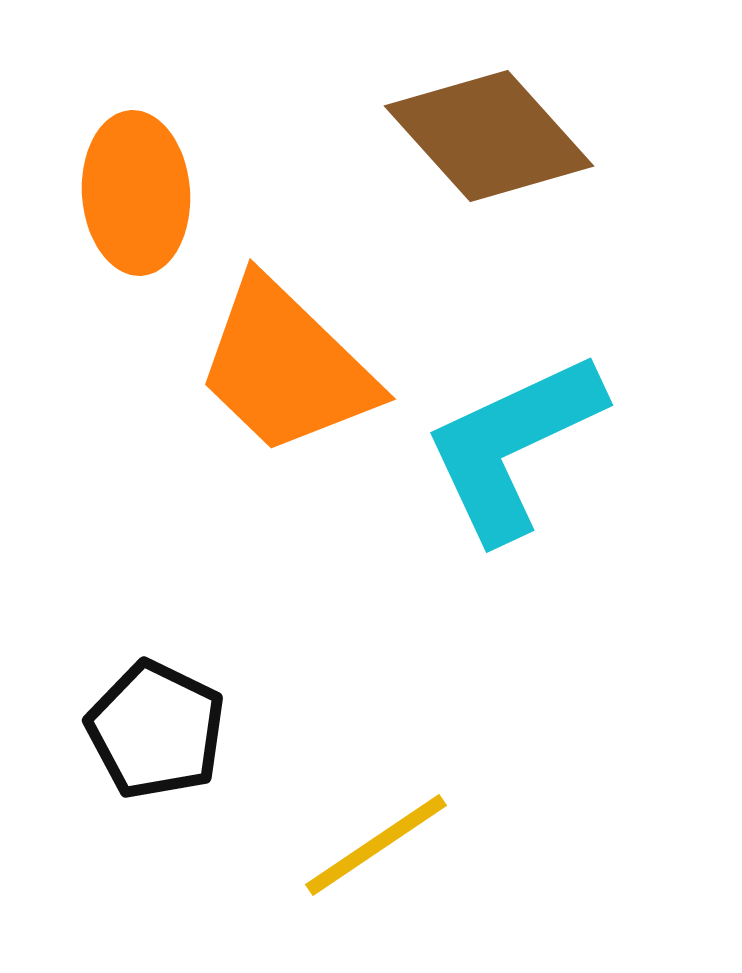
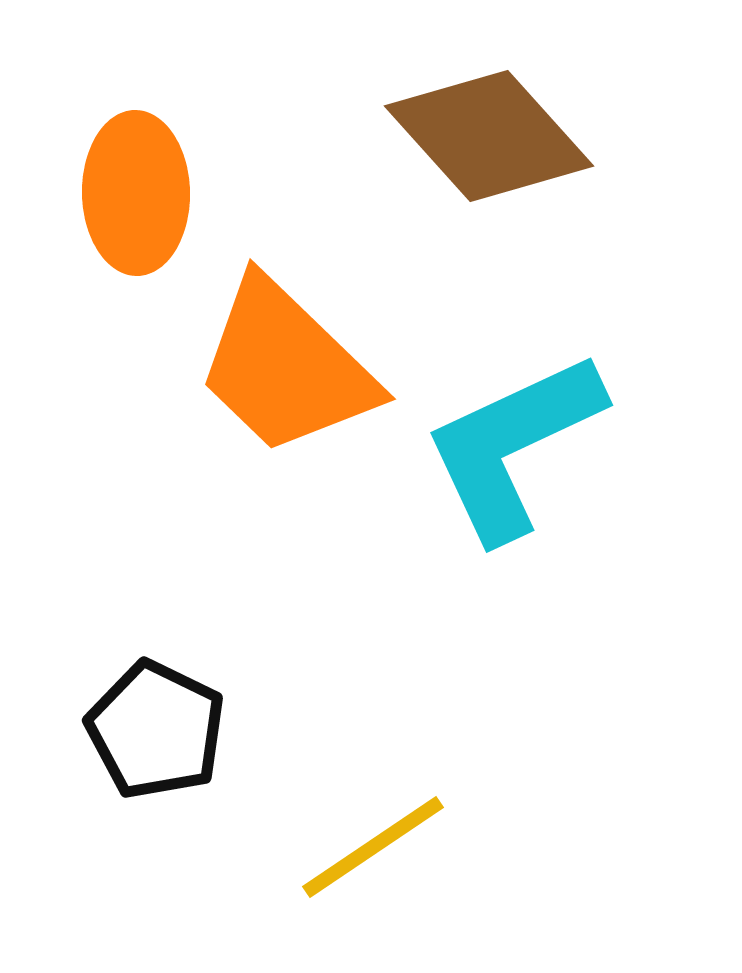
orange ellipse: rotated 3 degrees clockwise
yellow line: moved 3 px left, 2 px down
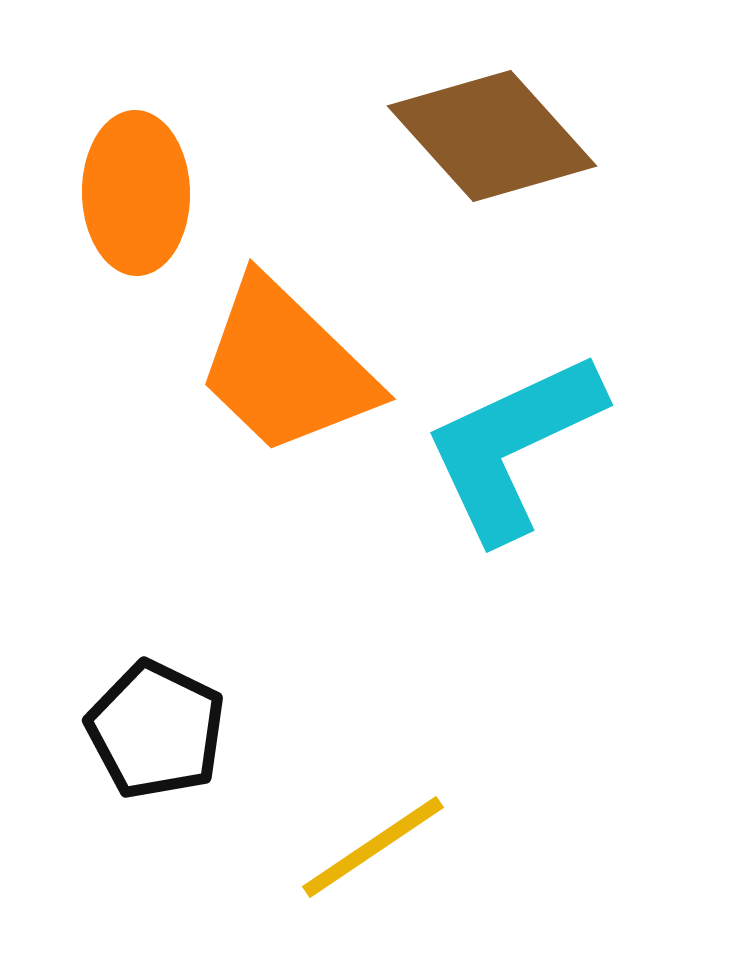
brown diamond: moved 3 px right
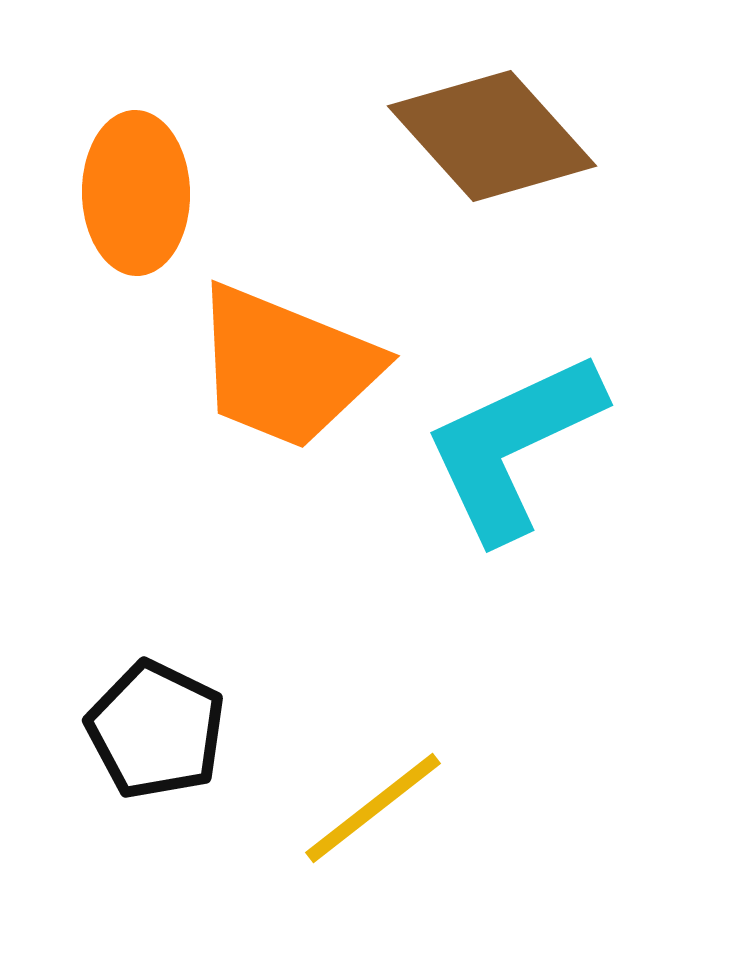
orange trapezoid: rotated 22 degrees counterclockwise
yellow line: moved 39 px up; rotated 4 degrees counterclockwise
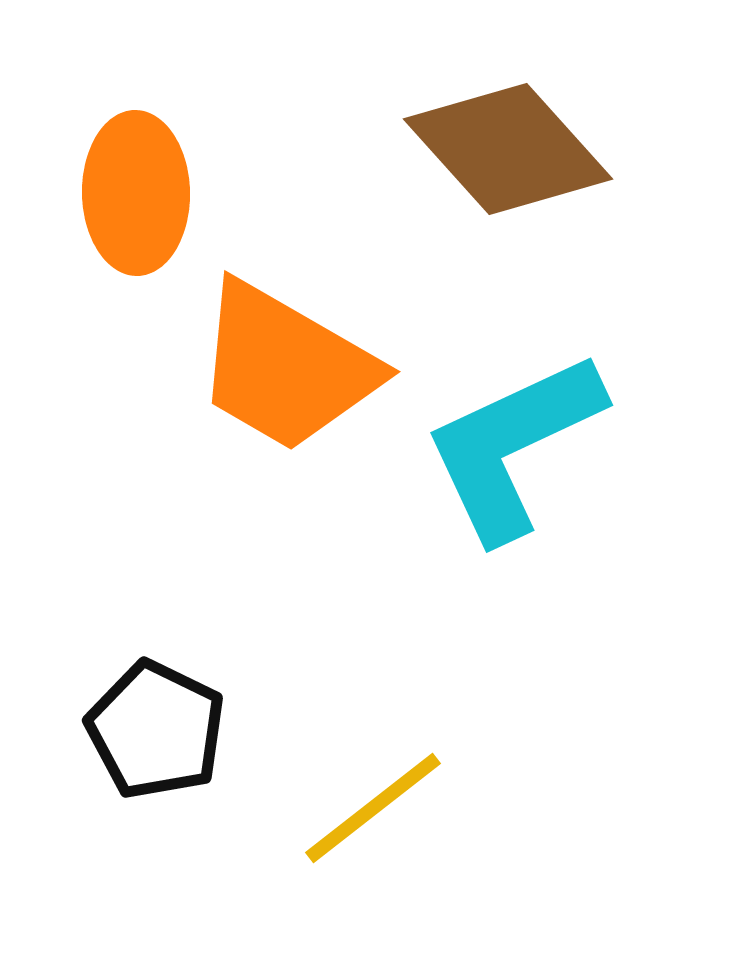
brown diamond: moved 16 px right, 13 px down
orange trapezoid: rotated 8 degrees clockwise
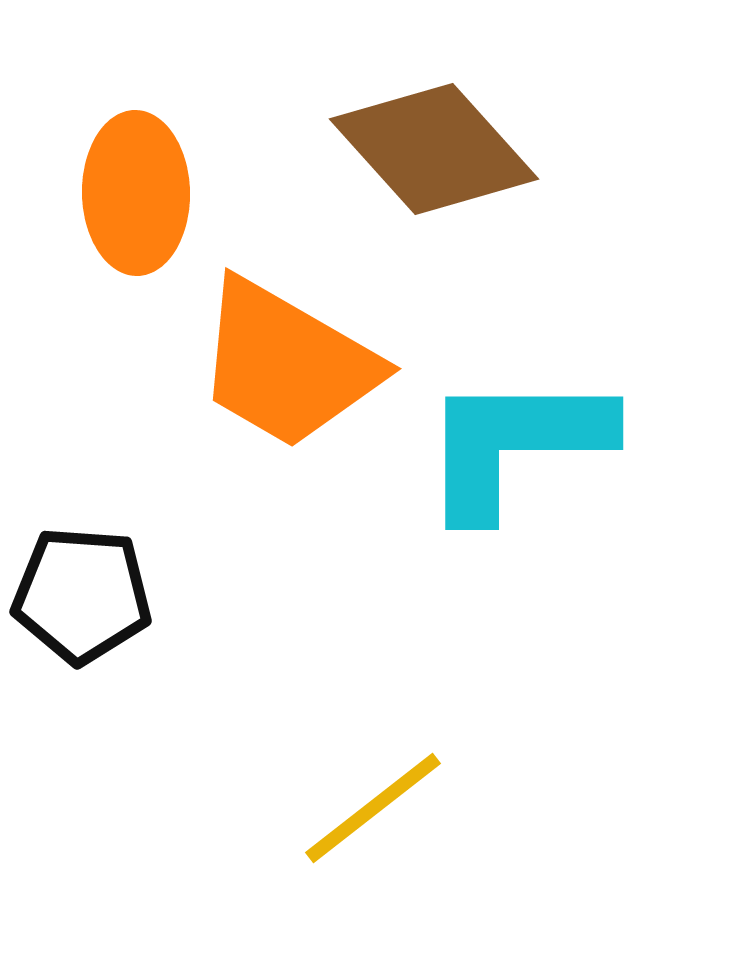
brown diamond: moved 74 px left
orange trapezoid: moved 1 px right, 3 px up
cyan L-shape: moved 2 px right, 2 px up; rotated 25 degrees clockwise
black pentagon: moved 74 px left, 135 px up; rotated 22 degrees counterclockwise
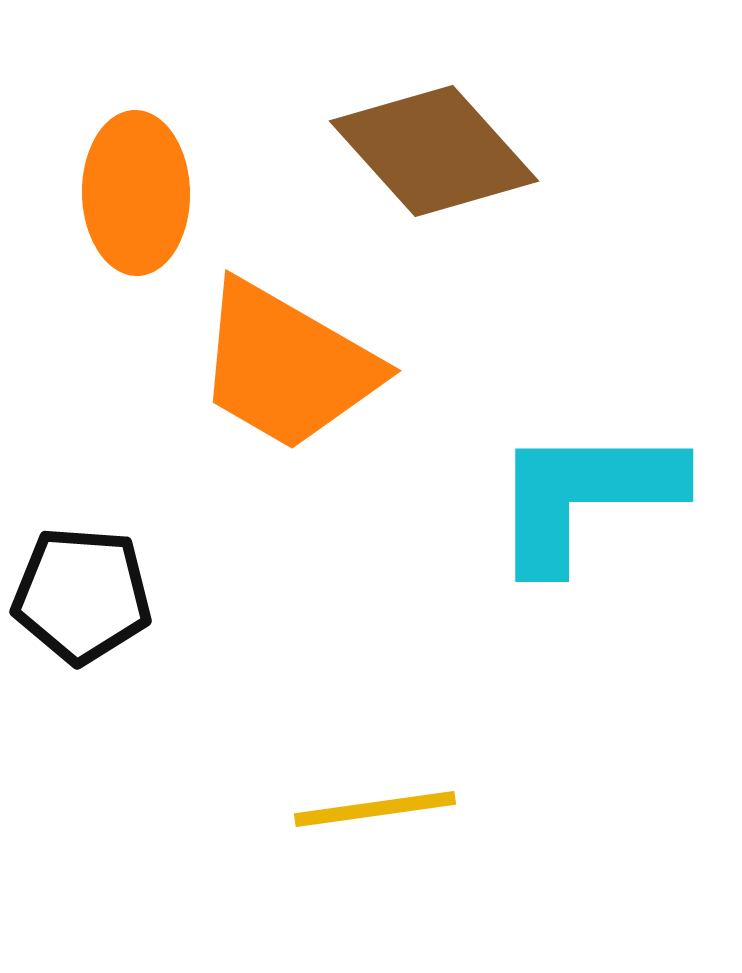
brown diamond: moved 2 px down
orange trapezoid: moved 2 px down
cyan L-shape: moved 70 px right, 52 px down
yellow line: moved 2 px right, 1 px down; rotated 30 degrees clockwise
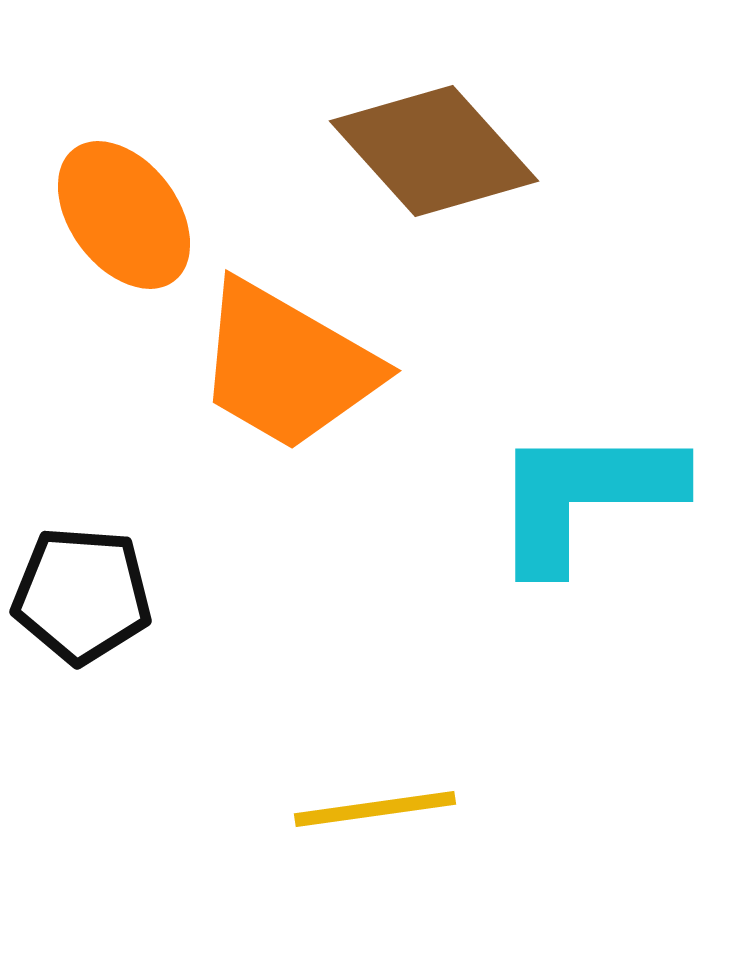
orange ellipse: moved 12 px left, 22 px down; rotated 36 degrees counterclockwise
